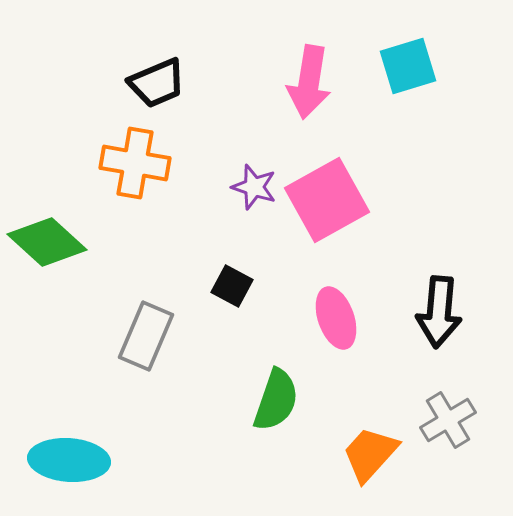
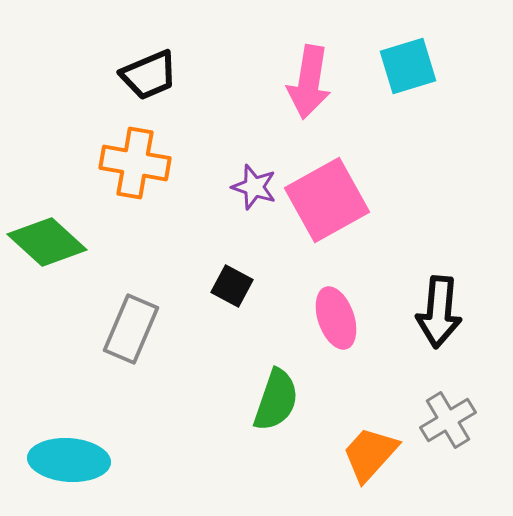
black trapezoid: moved 8 px left, 8 px up
gray rectangle: moved 15 px left, 7 px up
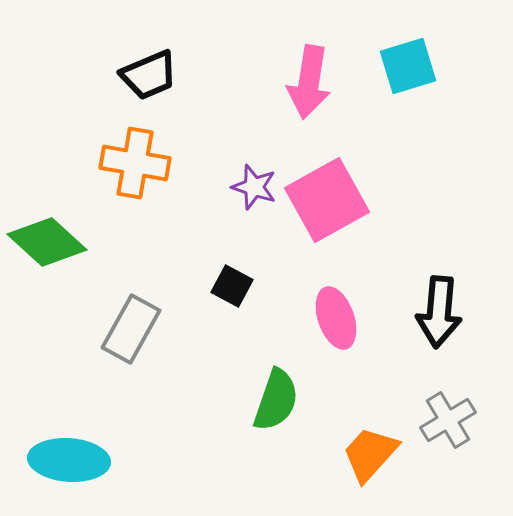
gray rectangle: rotated 6 degrees clockwise
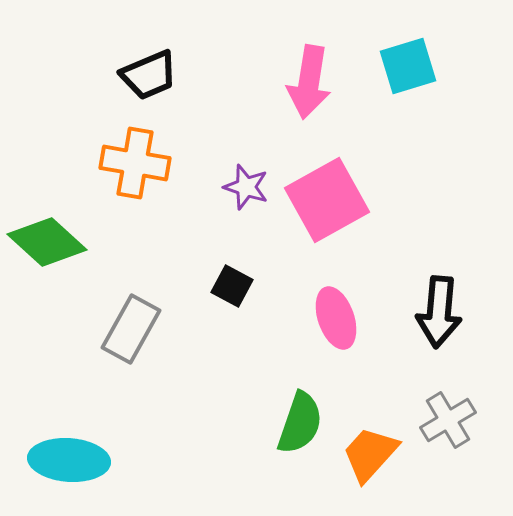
purple star: moved 8 px left
green semicircle: moved 24 px right, 23 px down
